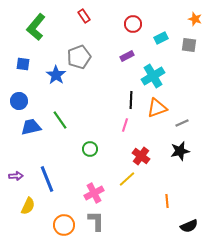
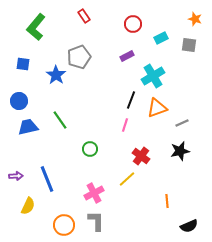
black line: rotated 18 degrees clockwise
blue trapezoid: moved 3 px left
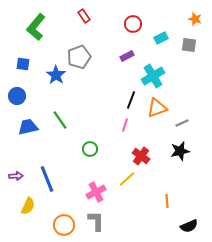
blue circle: moved 2 px left, 5 px up
pink cross: moved 2 px right, 1 px up
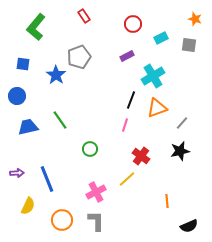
gray line: rotated 24 degrees counterclockwise
purple arrow: moved 1 px right, 3 px up
orange circle: moved 2 px left, 5 px up
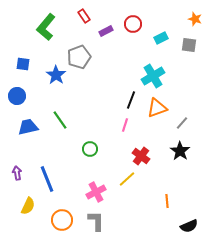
green L-shape: moved 10 px right
purple rectangle: moved 21 px left, 25 px up
black star: rotated 24 degrees counterclockwise
purple arrow: rotated 96 degrees counterclockwise
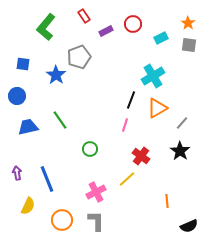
orange star: moved 7 px left, 4 px down; rotated 16 degrees clockwise
orange triangle: rotated 10 degrees counterclockwise
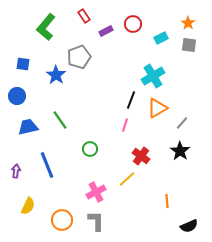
purple arrow: moved 1 px left, 2 px up; rotated 16 degrees clockwise
blue line: moved 14 px up
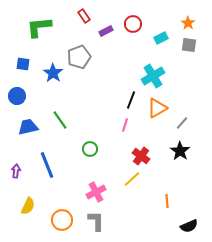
green L-shape: moved 7 px left; rotated 44 degrees clockwise
blue star: moved 3 px left, 2 px up
yellow line: moved 5 px right
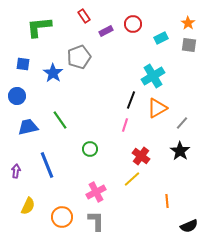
orange circle: moved 3 px up
